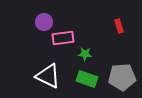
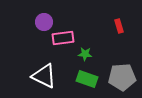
white triangle: moved 4 px left
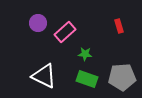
purple circle: moved 6 px left, 1 px down
pink rectangle: moved 2 px right, 6 px up; rotated 35 degrees counterclockwise
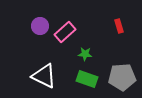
purple circle: moved 2 px right, 3 px down
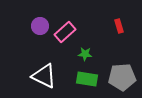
green rectangle: rotated 10 degrees counterclockwise
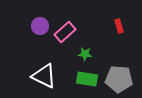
gray pentagon: moved 3 px left, 2 px down; rotated 8 degrees clockwise
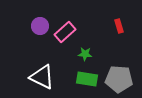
white triangle: moved 2 px left, 1 px down
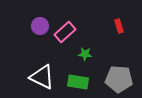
green rectangle: moved 9 px left, 3 px down
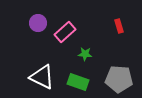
purple circle: moved 2 px left, 3 px up
green rectangle: rotated 10 degrees clockwise
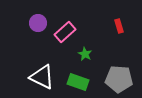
green star: rotated 24 degrees clockwise
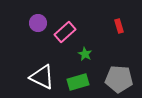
green rectangle: rotated 35 degrees counterclockwise
